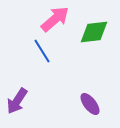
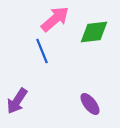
blue line: rotated 10 degrees clockwise
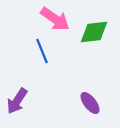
pink arrow: rotated 76 degrees clockwise
purple ellipse: moved 1 px up
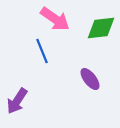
green diamond: moved 7 px right, 4 px up
purple ellipse: moved 24 px up
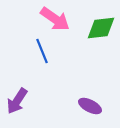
purple ellipse: moved 27 px down; rotated 25 degrees counterclockwise
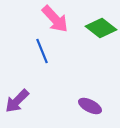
pink arrow: rotated 12 degrees clockwise
green diamond: rotated 44 degrees clockwise
purple arrow: rotated 12 degrees clockwise
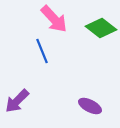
pink arrow: moved 1 px left
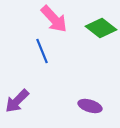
purple ellipse: rotated 10 degrees counterclockwise
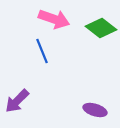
pink arrow: rotated 28 degrees counterclockwise
purple ellipse: moved 5 px right, 4 px down
